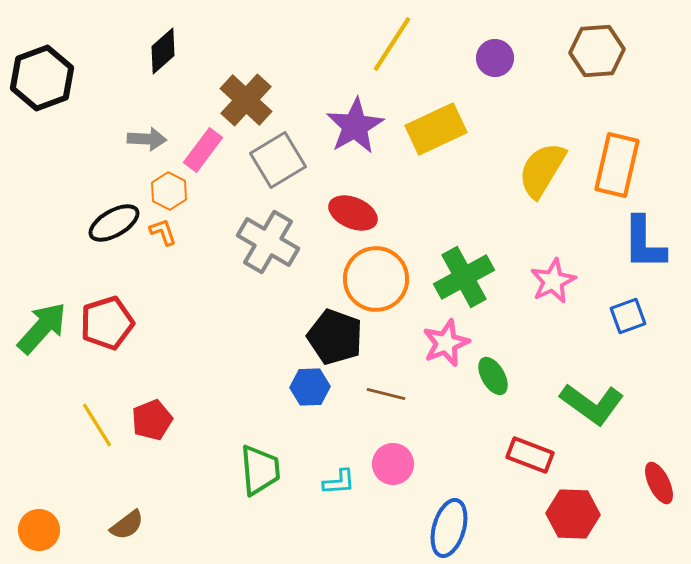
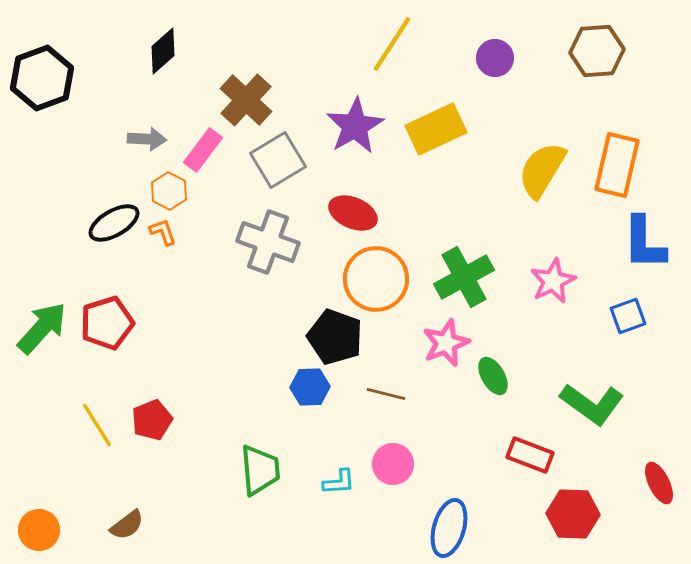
gray cross at (268, 242): rotated 10 degrees counterclockwise
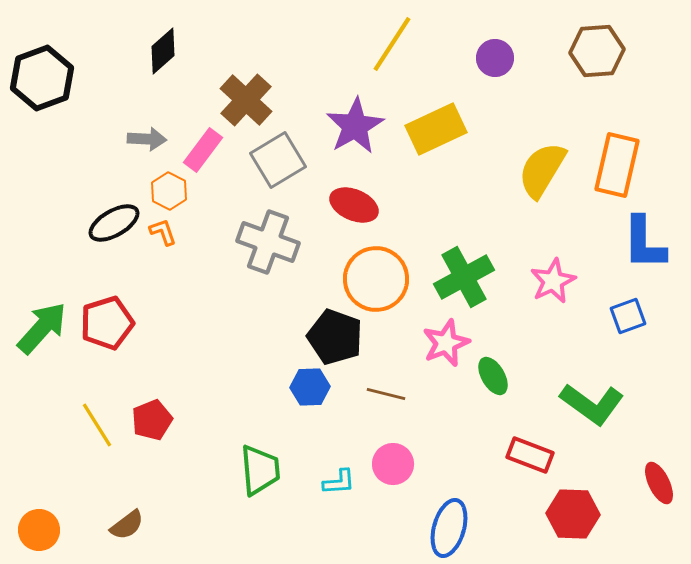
red ellipse at (353, 213): moved 1 px right, 8 px up
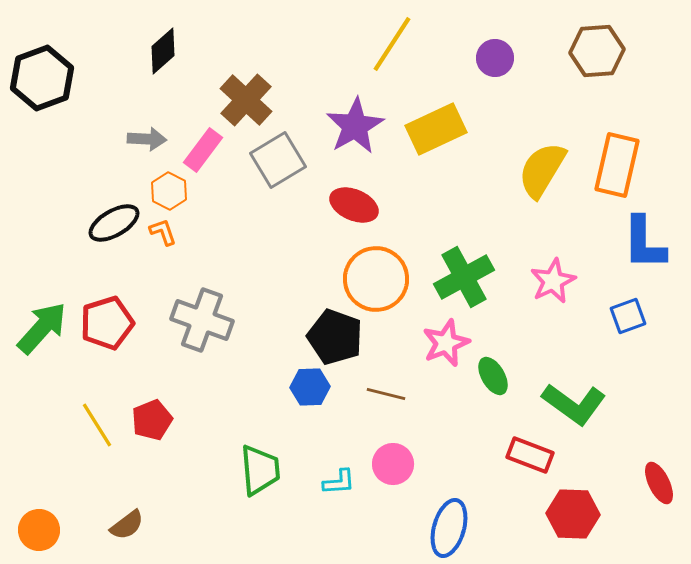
gray cross at (268, 242): moved 66 px left, 78 px down
green L-shape at (592, 404): moved 18 px left
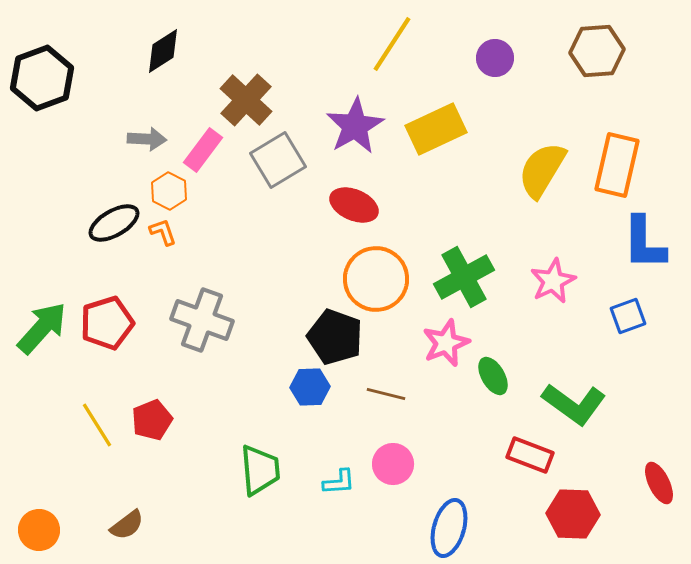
black diamond at (163, 51): rotated 9 degrees clockwise
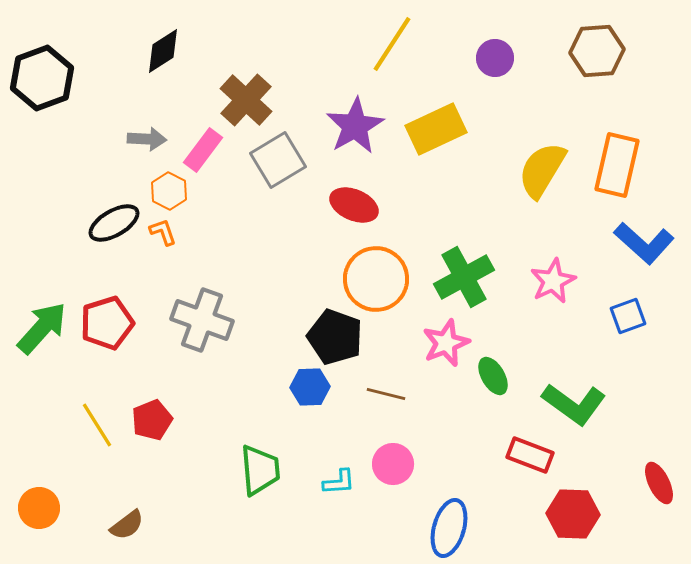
blue L-shape at (644, 243): rotated 48 degrees counterclockwise
orange circle at (39, 530): moved 22 px up
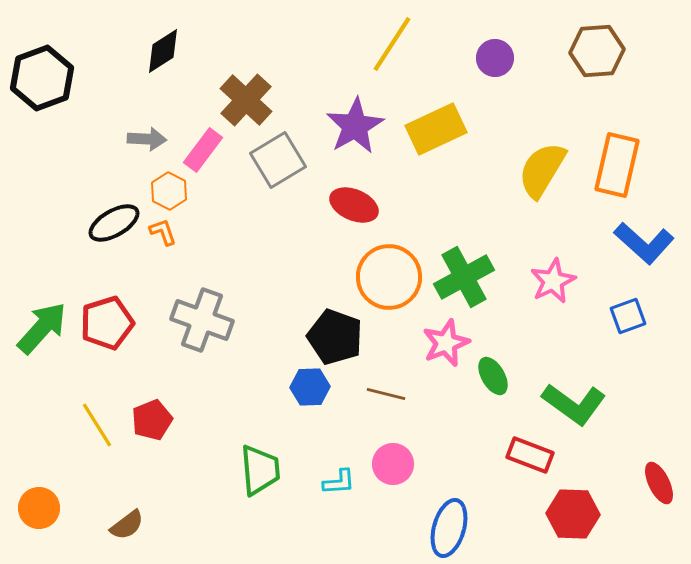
orange circle at (376, 279): moved 13 px right, 2 px up
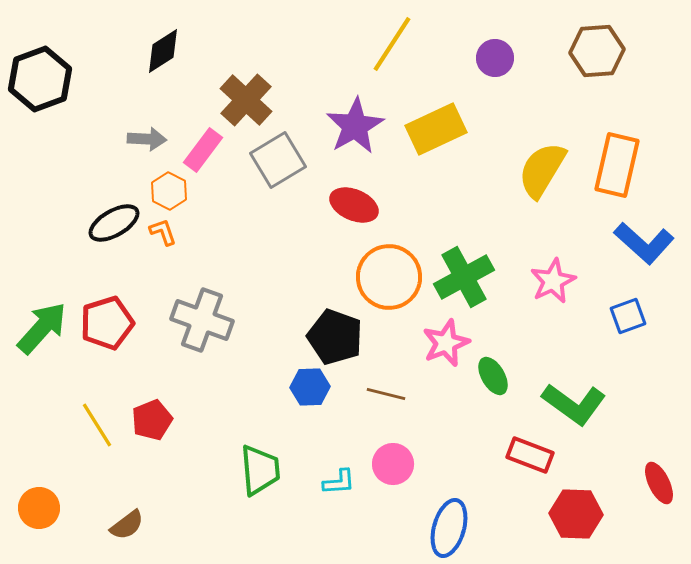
black hexagon at (42, 78): moved 2 px left, 1 px down
red hexagon at (573, 514): moved 3 px right
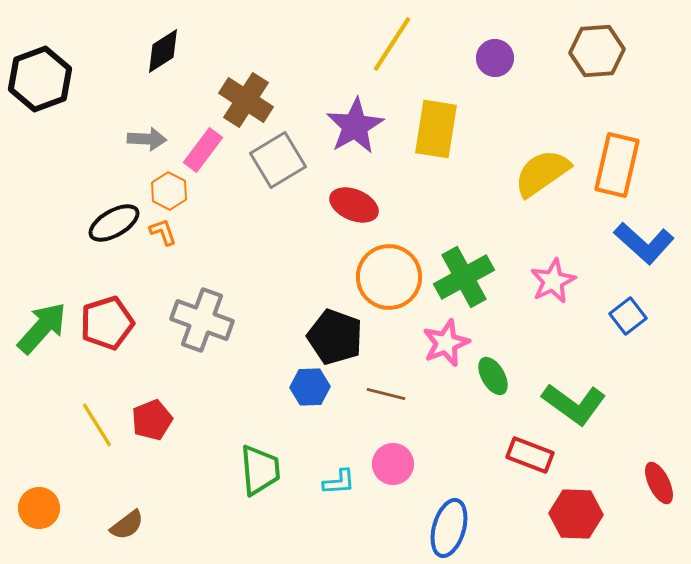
brown cross at (246, 100): rotated 10 degrees counterclockwise
yellow rectangle at (436, 129): rotated 56 degrees counterclockwise
yellow semicircle at (542, 170): moved 3 px down; rotated 24 degrees clockwise
blue square at (628, 316): rotated 18 degrees counterclockwise
